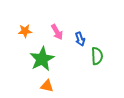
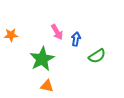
orange star: moved 14 px left, 4 px down
blue arrow: moved 4 px left; rotated 152 degrees counterclockwise
green semicircle: rotated 60 degrees clockwise
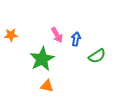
pink arrow: moved 3 px down
